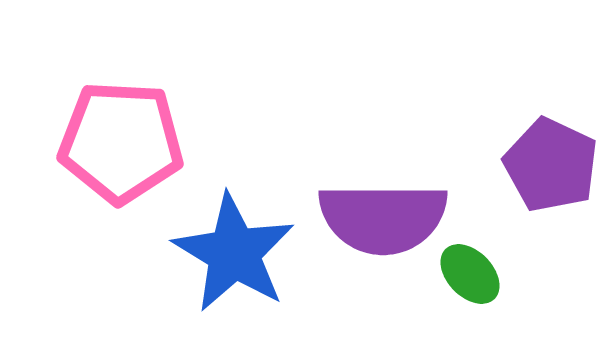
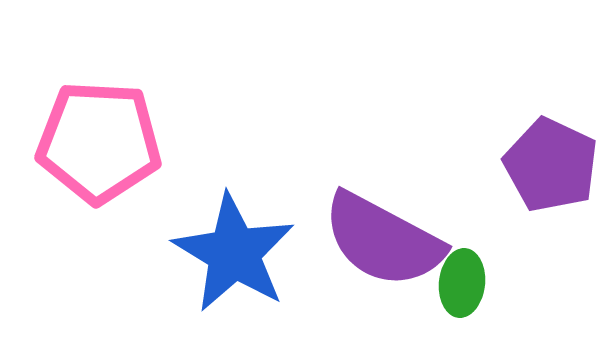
pink pentagon: moved 22 px left
purple semicircle: moved 22 px down; rotated 28 degrees clockwise
green ellipse: moved 8 px left, 9 px down; rotated 50 degrees clockwise
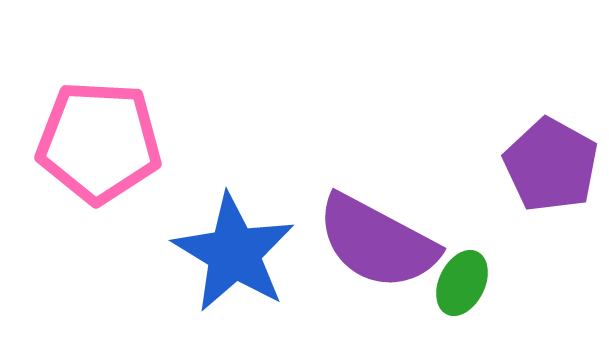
purple pentagon: rotated 4 degrees clockwise
purple semicircle: moved 6 px left, 2 px down
green ellipse: rotated 20 degrees clockwise
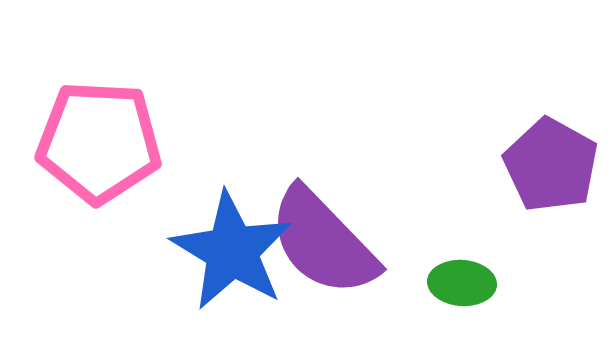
purple semicircle: moved 54 px left; rotated 18 degrees clockwise
blue star: moved 2 px left, 2 px up
green ellipse: rotated 68 degrees clockwise
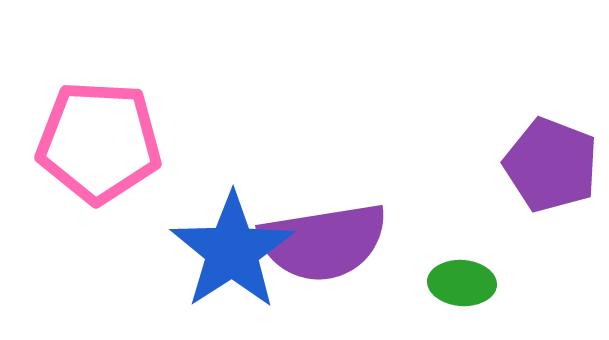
purple pentagon: rotated 8 degrees counterclockwise
purple semicircle: rotated 55 degrees counterclockwise
blue star: rotated 8 degrees clockwise
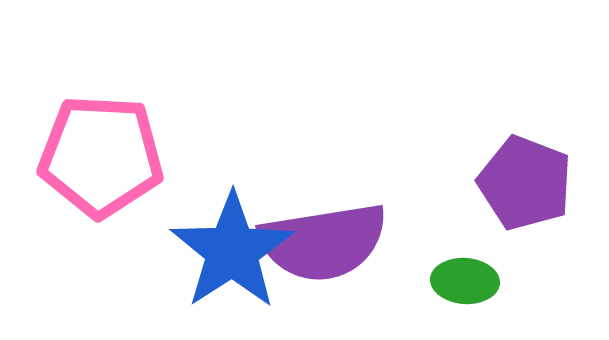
pink pentagon: moved 2 px right, 14 px down
purple pentagon: moved 26 px left, 18 px down
green ellipse: moved 3 px right, 2 px up
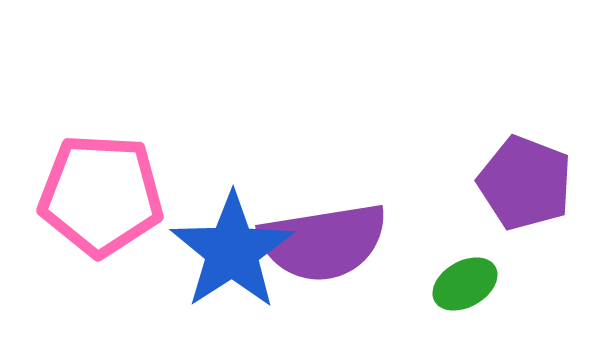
pink pentagon: moved 39 px down
green ellipse: moved 3 px down; rotated 34 degrees counterclockwise
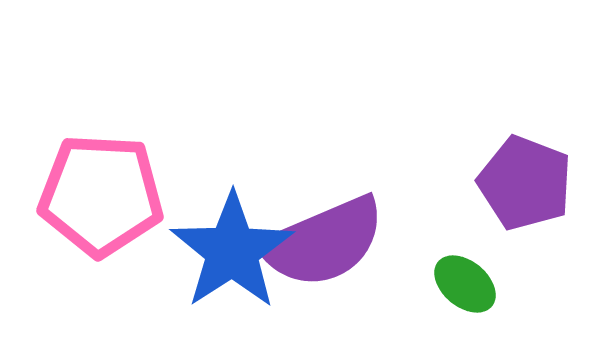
purple semicircle: rotated 14 degrees counterclockwise
green ellipse: rotated 70 degrees clockwise
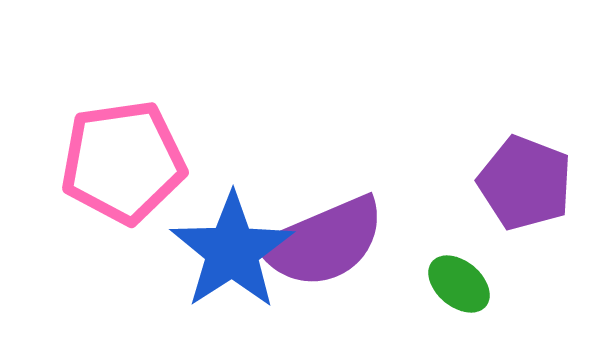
pink pentagon: moved 22 px right, 33 px up; rotated 11 degrees counterclockwise
green ellipse: moved 6 px left
